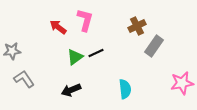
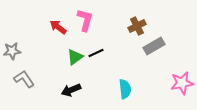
gray rectangle: rotated 25 degrees clockwise
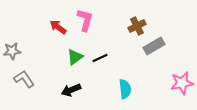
black line: moved 4 px right, 5 px down
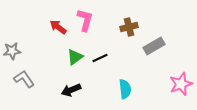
brown cross: moved 8 px left, 1 px down; rotated 12 degrees clockwise
pink star: moved 1 px left, 1 px down; rotated 10 degrees counterclockwise
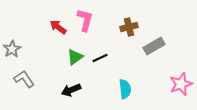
gray star: moved 2 px up; rotated 24 degrees counterclockwise
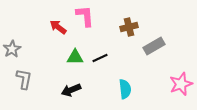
pink L-shape: moved 4 px up; rotated 20 degrees counterclockwise
green triangle: rotated 36 degrees clockwise
gray L-shape: rotated 45 degrees clockwise
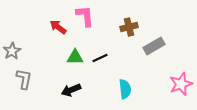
gray star: moved 2 px down
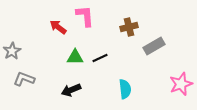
gray L-shape: rotated 80 degrees counterclockwise
